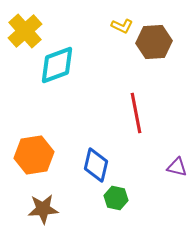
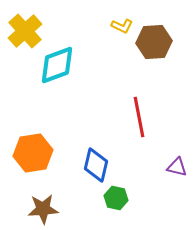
red line: moved 3 px right, 4 px down
orange hexagon: moved 1 px left, 2 px up
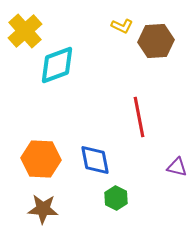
brown hexagon: moved 2 px right, 1 px up
orange hexagon: moved 8 px right, 6 px down; rotated 12 degrees clockwise
blue diamond: moved 1 px left, 5 px up; rotated 24 degrees counterclockwise
green hexagon: rotated 15 degrees clockwise
brown star: rotated 8 degrees clockwise
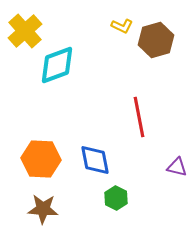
brown hexagon: moved 1 px up; rotated 12 degrees counterclockwise
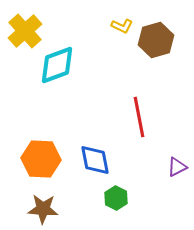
purple triangle: rotated 40 degrees counterclockwise
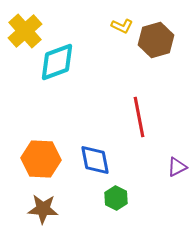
cyan diamond: moved 3 px up
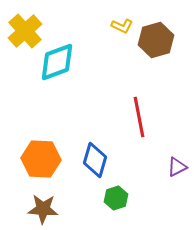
blue diamond: rotated 28 degrees clockwise
green hexagon: rotated 15 degrees clockwise
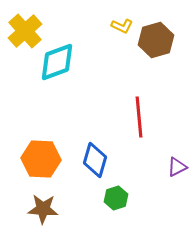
red line: rotated 6 degrees clockwise
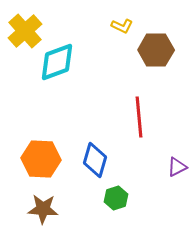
brown hexagon: moved 10 px down; rotated 16 degrees clockwise
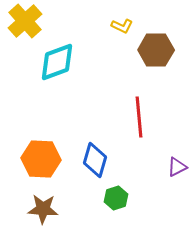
yellow cross: moved 10 px up
